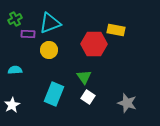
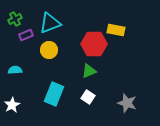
purple rectangle: moved 2 px left, 1 px down; rotated 24 degrees counterclockwise
green triangle: moved 5 px right, 6 px up; rotated 42 degrees clockwise
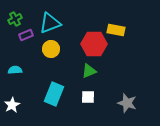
yellow circle: moved 2 px right, 1 px up
white square: rotated 32 degrees counterclockwise
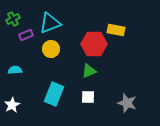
green cross: moved 2 px left
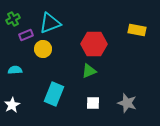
yellow rectangle: moved 21 px right
yellow circle: moved 8 px left
white square: moved 5 px right, 6 px down
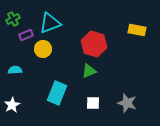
red hexagon: rotated 15 degrees clockwise
cyan rectangle: moved 3 px right, 1 px up
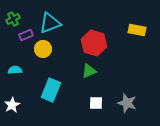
red hexagon: moved 1 px up
cyan rectangle: moved 6 px left, 3 px up
white square: moved 3 px right
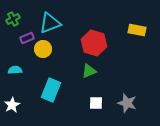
purple rectangle: moved 1 px right, 3 px down
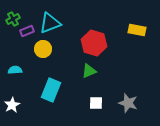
purple rectangle: moved 7 px up
gray star: moved 1 px right
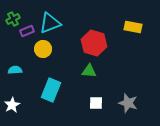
yellow rectangle: moved 4 px left, 3 px up
green triangle: rotated 28 degrees clockwise
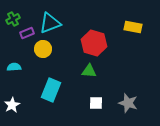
purple rectangle: moved 2 px down
cyan semicircle: moved 1 px left, 3 px up
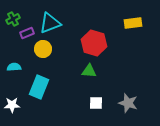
yellow rectangle: moved 4 px up; rotated 18 degrees counterclockwise
cyan rectangle: moved 12 px left, 3 px up
white star: rotated 28 degrees clockwise
